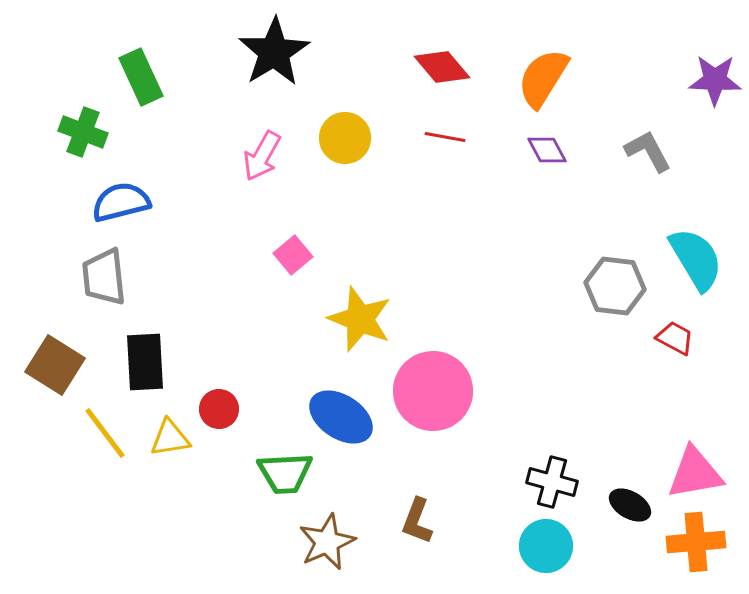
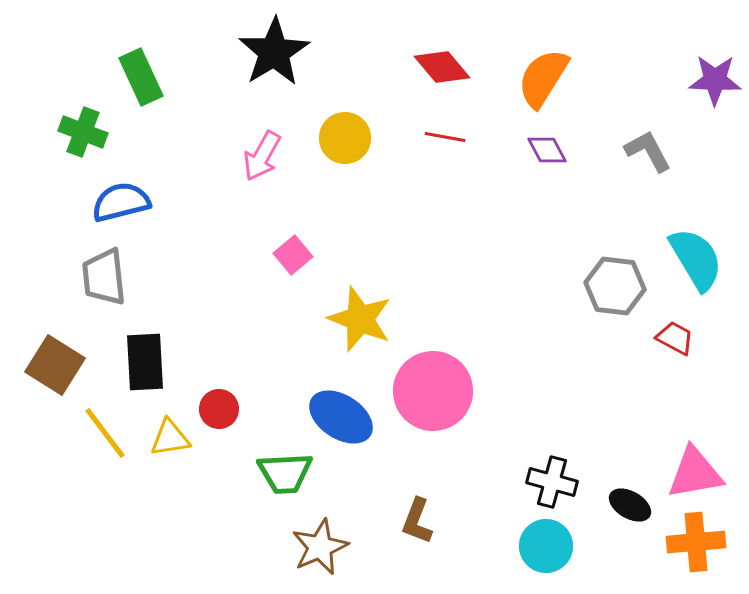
brown star: moved 7 px left, 5 px down
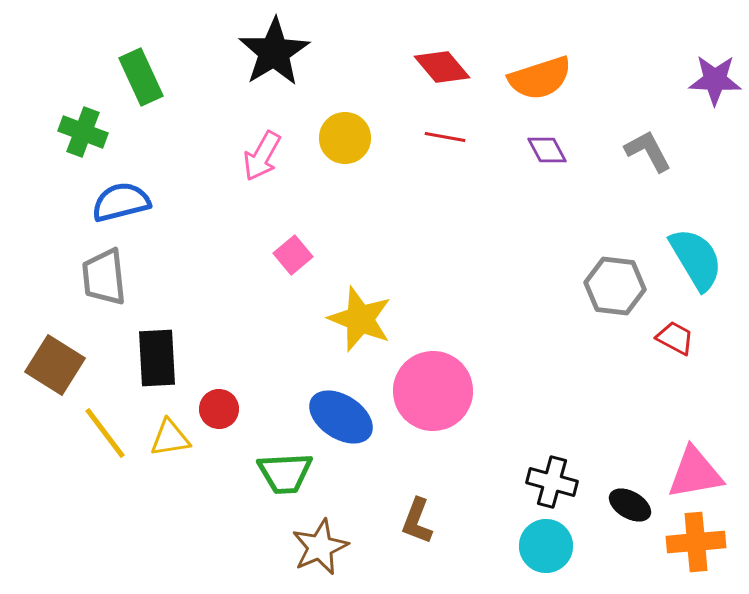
orange semicircle: moved 3 px left; rotated 140 degrees counterclockwise
black rectangle: moved 12 px right, 4 px up
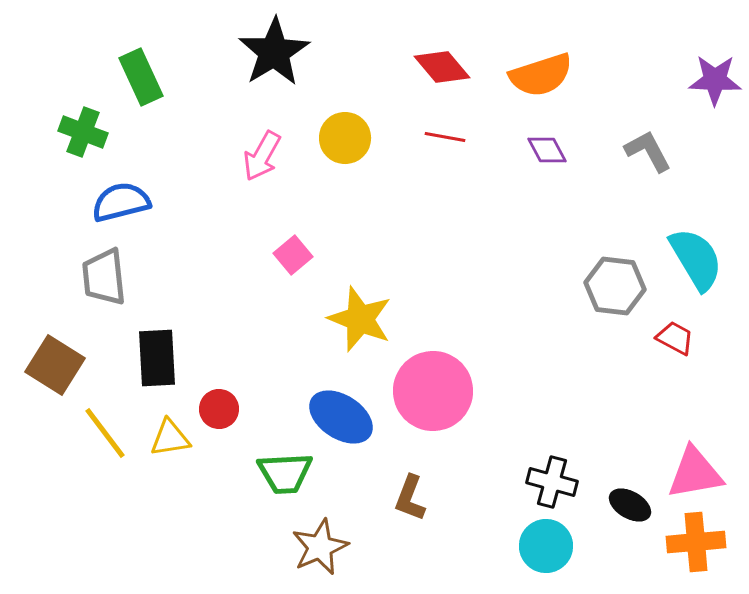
orange semicircle: moved 1 px right, 3 px up
brown L-shape: moved 7 px left, 23 px up
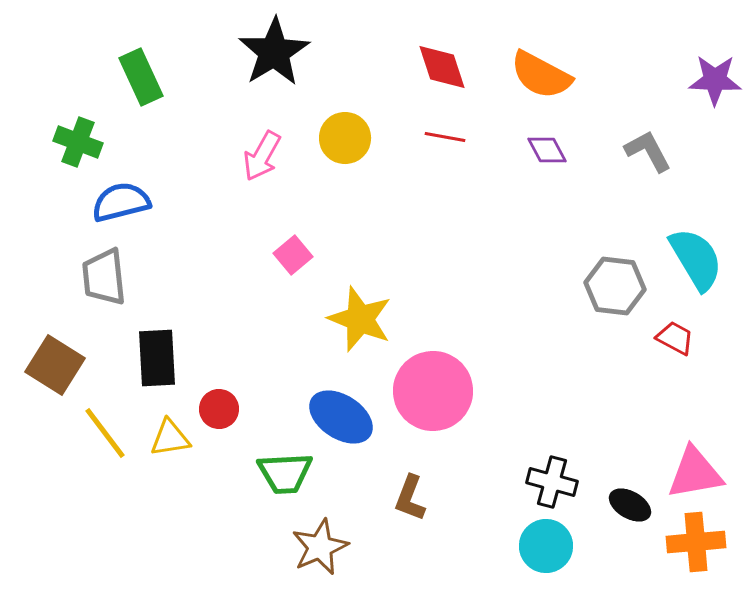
red diamond: rotated 22 degrees clockwise
orange semicircle: rotated 46 degrees clockwise
green cross: moved 5 px left, 10 px down
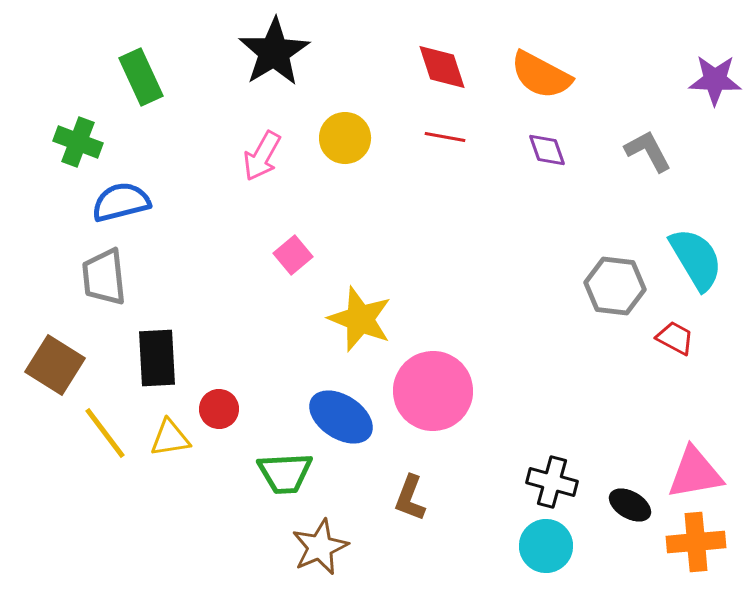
purple diamond: rotated 9 degrees clockwise
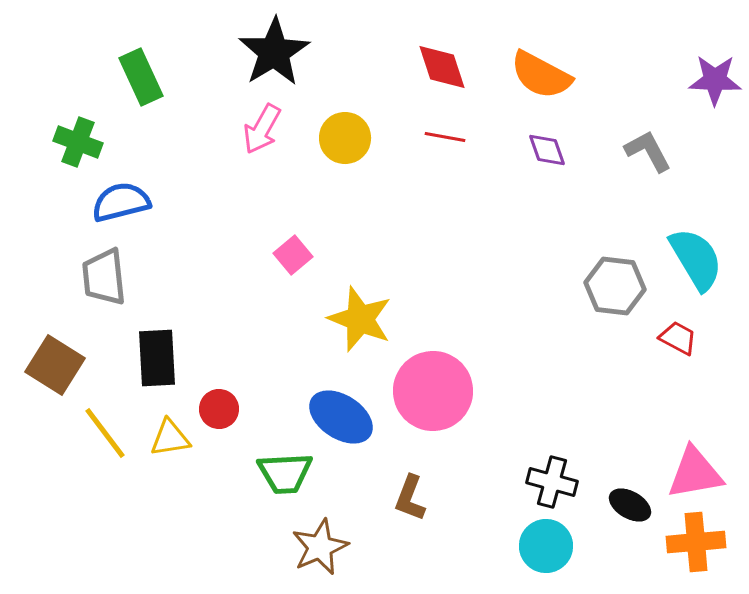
pink arrow: moved 27 px up
red trapezoid: moved 3 px right
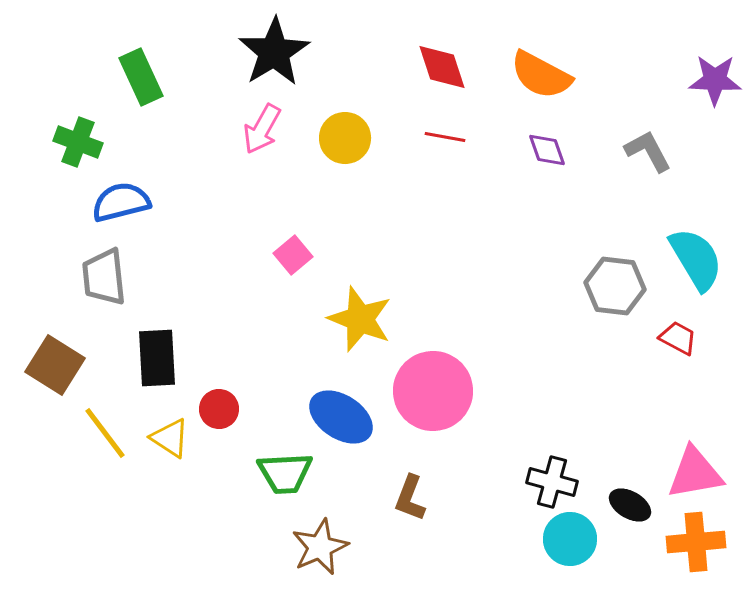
yellow triangle: rotated 42 degrees clockwise
cyan circle: moved 24 px right, 7 px up
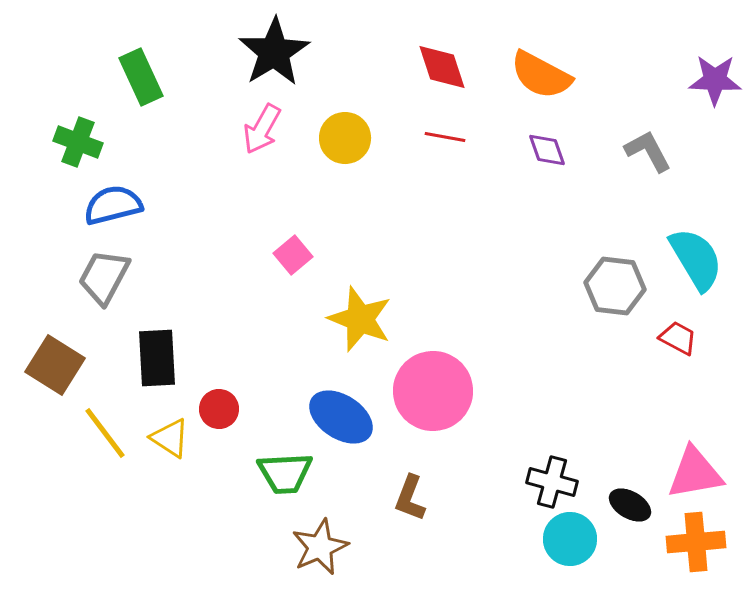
blue semicircle: moved 8 px left, 3 px down
gray trapezoid: rotated 34 degrees clockwise
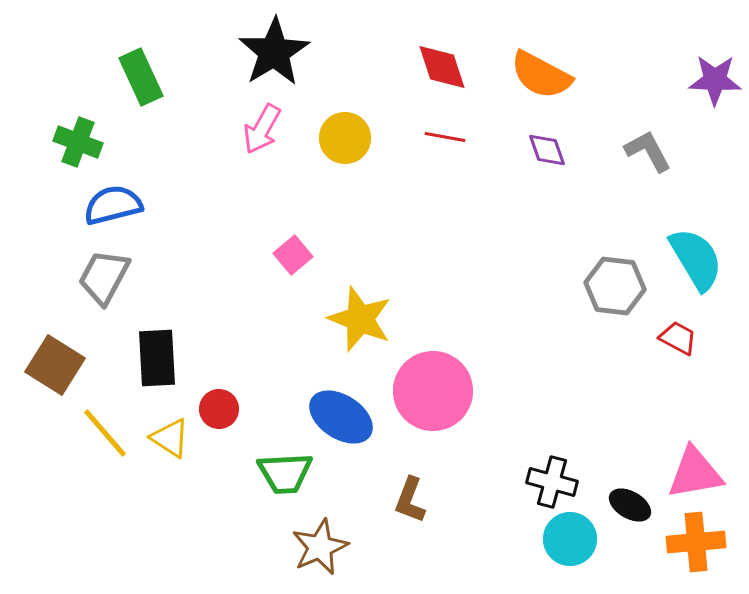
yellow line: rotated 4 degrees counterclockwise
brown L-shape: moved 2 px down
